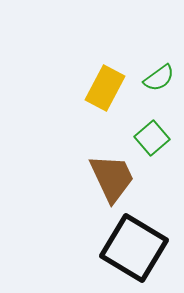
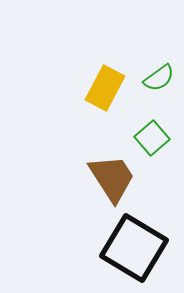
brown trapezoid: rotated 8 degrees counterclockwise
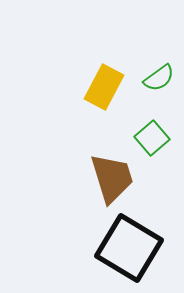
yellow rectangle: moved 1 px left, 1 px up
brown trapezoid: rotated 16 degrees clockwise
black square: moved 5 px left
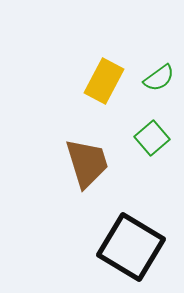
yellow rectangle: moved 6 px up
brown trapezoid: moved 25 px left, 15 px up
black square: moved 2 px right, 1 px up
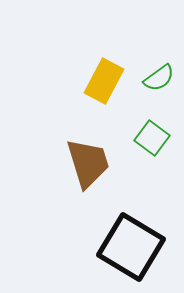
green square: rotated 12 degrees counterclockwise
brown trapezoid: moved 1 px right
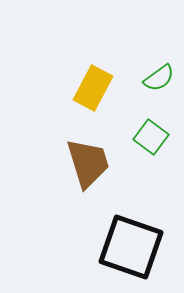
yellow rectangle: moved 11 px left, 7 px down
green square: moved 1 px left, 1 px up
black square: rotated 12 degrees counterclockwise
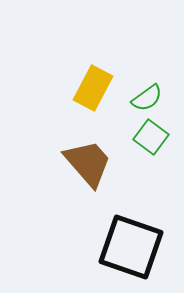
green semicircle: moved 12 px left, 20 px down
brown trapezoid: rotated 24 degrees counterclockwise
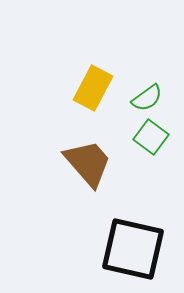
black square: moved 2 px right, 2 px down; rotated 6 degrees counterclockwise
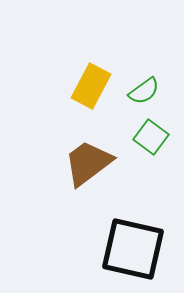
yellow rectangle: moved 2 px left, 2 px up
green semicircle: moved 3 px left, 7 px up
brown trapezoid: rotated 86 degrees counterclockwise
